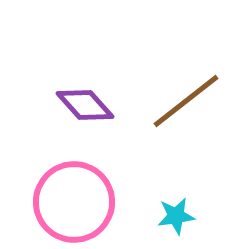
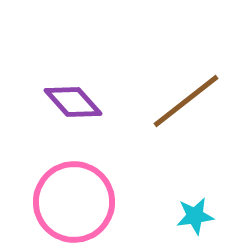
purple diamond: moved 12 px left, 3 px up
cyan star: moved 19 px right
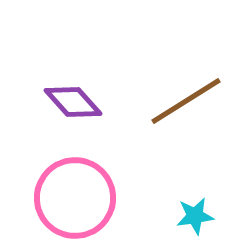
brown line: rotated 6 degrees clockwise
pink circle: moved 1 px right, 4 px up
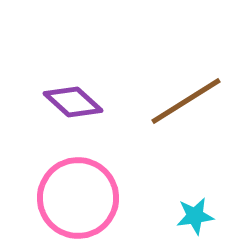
purple diamond: rotated 6 degrees counterclockwise
pink circle: moved 3 px right
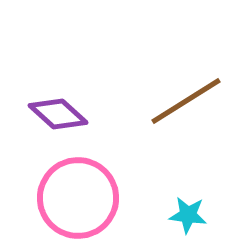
purple diamond: moved 15 px left, 12 px down
cyan star: moved 7 px left, 1 px up; rotated 15 degrees clockwise
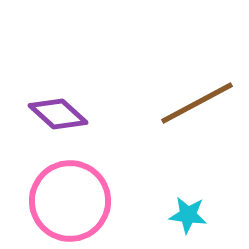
brown line: moved 11 px right, 2 px down; rotated 4 degrees clockwise
pink circle: moved 8 px left, 3 px down
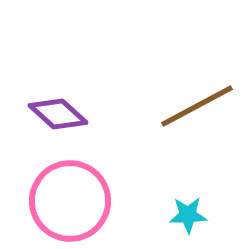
brown line: moved 3 px down
cyan star: rotated 9 degrees counterclockwise
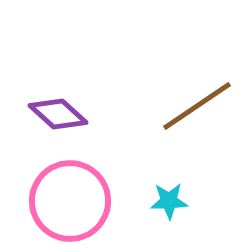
brown line: rotated 6 degrees counterclockwise
cyan star: moved 19 px left, 14 px up
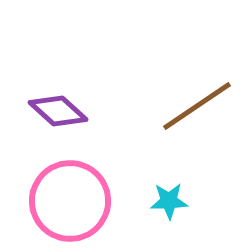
purple diamond: moved 3 px up
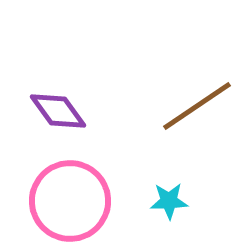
purple diamond: rotated 12 degrees clockwise
